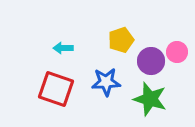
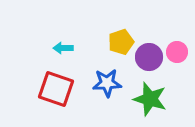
yellow pentagon: moved 2 px down
purple circle: moved 2 px left, 4 px up
blue star: moved 1 px right, 1 px down
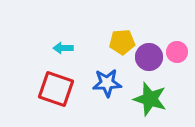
yellow pentagon: moved 1 px right; rotated 15 degrees clockwise
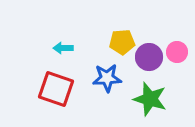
blue star: moved 5 px up
